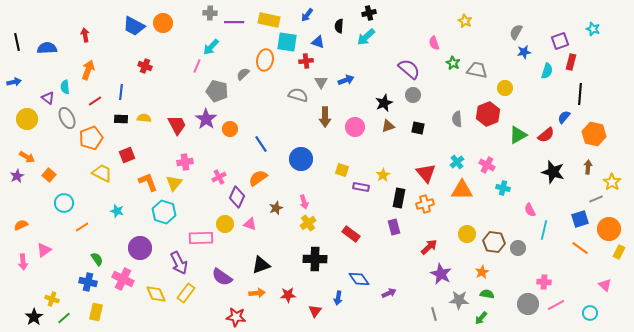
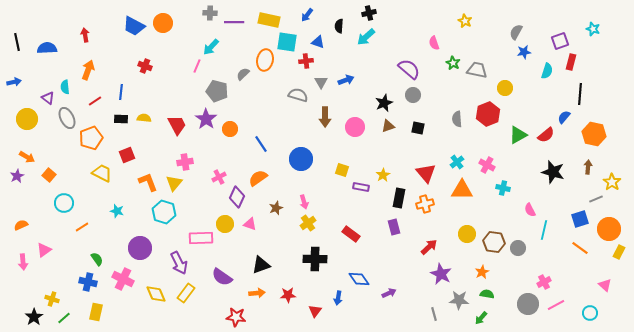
pink cross at (544, 282): rotated 32 degrees counterclockwise
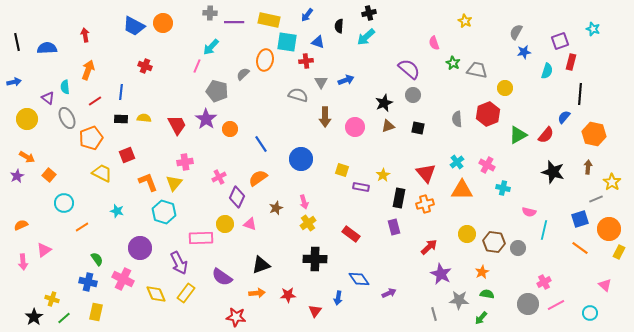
red semicircle at (546, 135): rotated 12 degrees counterclockwise
pink semicircle at (530, 210): moved 1 px left, 2 px down; rotated 48 degrees counterclockwise
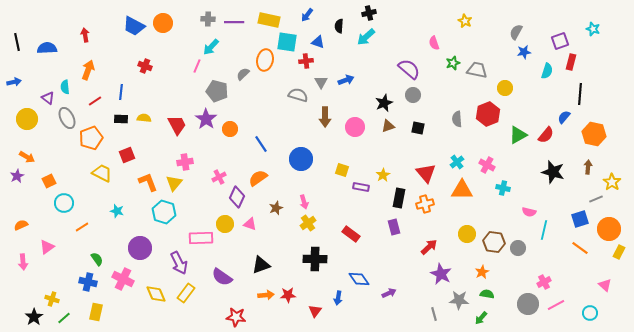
gray cross at (210, 13): moved 2 px left, 6 px down
green star at (453, 63): rotated 24 degrees clockwise
orange square at (49, 175): moved 6 px down; rotated 24 degrees clockwise
pink triangle at (44, 250): moved 3 px right, 3 px up
orange arrow at (257, 293): moved 9 px right, 2 px down
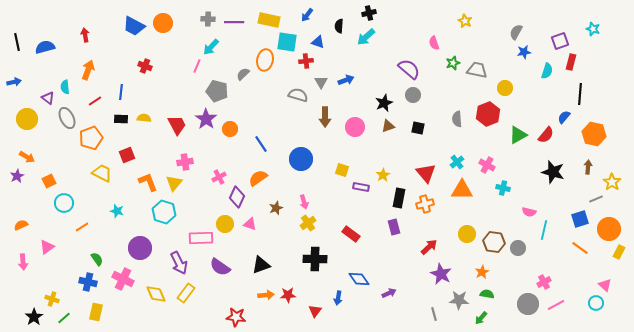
blue semicircle at (47, 48): moved 2 px left, 1 px up; rotated 12 degrees counterclockwise
purple semicircle at (222, 277): moved 2 px left, 10 px up
cyan circle at (590, 313): moved 6 px right, 10 px up
